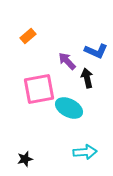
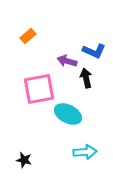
blue L-shape: moved 2 px left
purple arrow: rotated 30 degrees counterclockwise
black arrow: moved 1 px left
cyan ellipse: moved 1 px left, 6 px down
black star: moved 1 px left, 1 px down; rotated 28 degrees clockwise
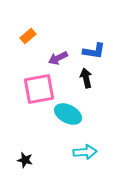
blue L-shape: rotated 15 degrees counterclockwise
purple arrow: moved 9 px left, 3 px up; rotated 42 degrees counterclockwise
black star: moved 1 px right
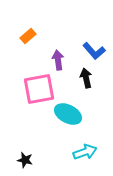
blue L-shape: rotated 40 degrees clockwise
purple arrow: moved 2 px down; rotated 108 degrees clockwise
cyan arrow: rotated 15 degrees counterclockwise
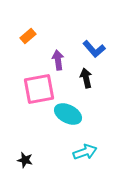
blue L-shape: moved 2 px up
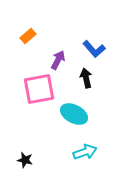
purple arrow: rotated 36 degrees clockwise
cyan ellipse: moved 6 px right
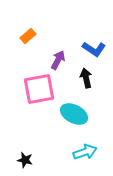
blue L-shape: rotated 15 degrees counterclockwise
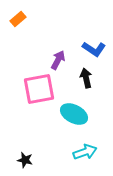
orange rectangle: moved 10 px left, 17 px up
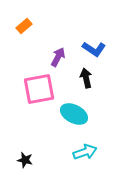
orange rectangle: moved 6 px right, 7 px down
purple arrow: moved 3 px up
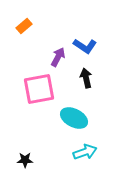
blue L-shape: moved 9 px left, 3 px up
cyan ellipse: moved 4 px down
black star: rotated 14 degrees counterclockwise
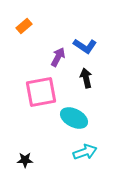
pink square: moved 2 px right, 3 px down
